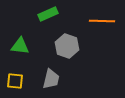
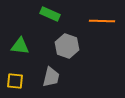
green rectangle: moved 2 px right; rotated 48 degrees clockwise
gray trapezoid: moved 2 px up
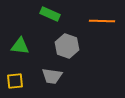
gray trapezoid: moved 1 px right, 1 px up; rotated 85 degrees clockwise
yellow square: rotated 12 degrees counterclockwise
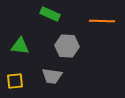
gray hexagon: rotated 15 degrees counterclockwise
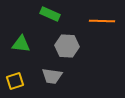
green triangle: moved 1 px right, 2 px up
yellow square: rotated 12 degrees counterclockwise
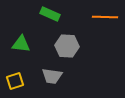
orange line: moved 3 px right, 4 px up
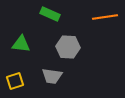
orange line: rotated 10 degrees counterclockwise
gray hexagon: moved 1 px right, 1 px down
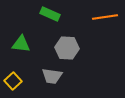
gray hexagon: moved 1 px left, 1 px down
yellow square: moved 2 px left; rotated 24 degrees counterclockwise
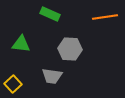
gray hexagon: moved 3 px right, 1 px down
yellow square: moved 3 px down
